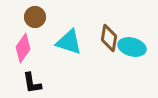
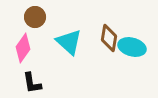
cyan triangle: rotated 24 degrees clockwise
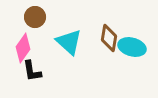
black L-shape: moved 12 px up
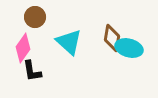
brown diamond: moved 3 px right
cyan ellipse: moved 3 px left, 1 px down
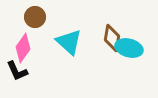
black L-shape: moved 15 px left; rotated 15 degrees counterclockwise
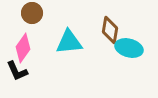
brown circle: moved 3 px left, 4 px up
brown diamond: moved 2 px left, 8 px up
cyan triangle: rotated 48 degrees counterclockwise
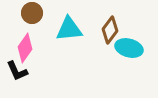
brown diamond: rotated 28 degrees clockwise
cyan triangle: moved 13 px up
pink diamond: moved 2 px right
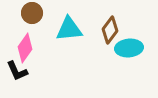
cyan ellipse: rotated 20 degrees counterclockwise
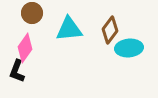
black L-shape: rotated 45 degrees clockwise
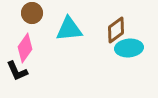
brown diamond: moved 6 px right; rotated 16 degrees clockwise
black L-shape: rotated 45 degrees counterclockwise
